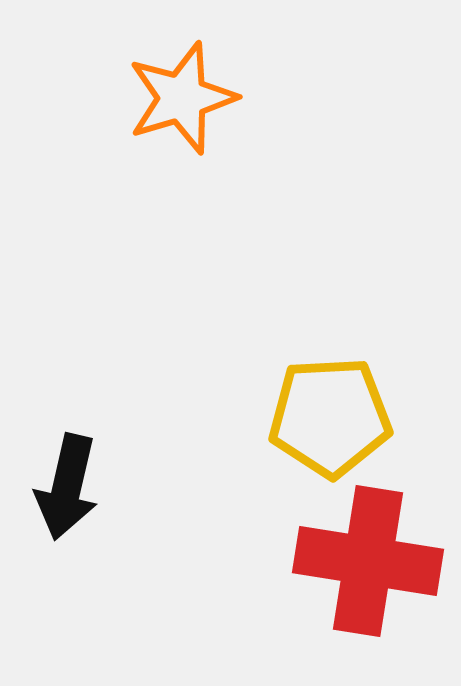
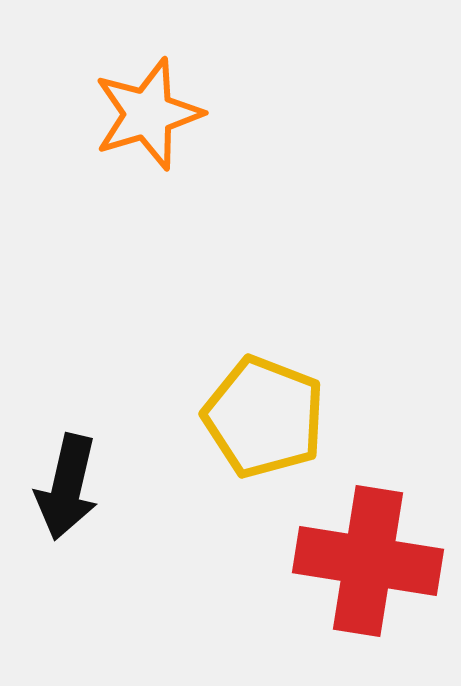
orange star: moved 34 px left, 16 px down
yellow pentagon: moved 66 px left; rotated 24 degrees clockwise
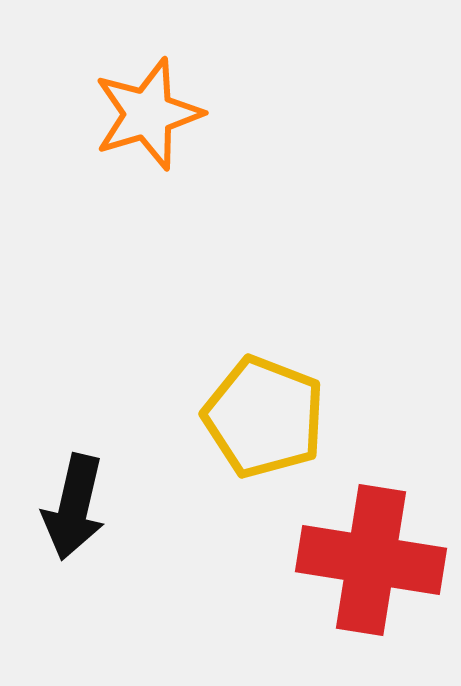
black arrow: moved 7 px right, 20 px down
red cross: moved 3 px right, 1 px up
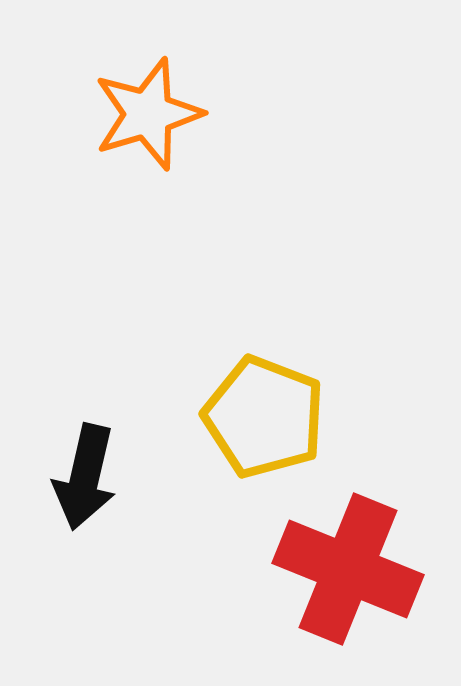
black arrow: moved 11 px right, 30 px up
red cross: moved 23 px left, 9 px down; rotated 13 degrees clockwise
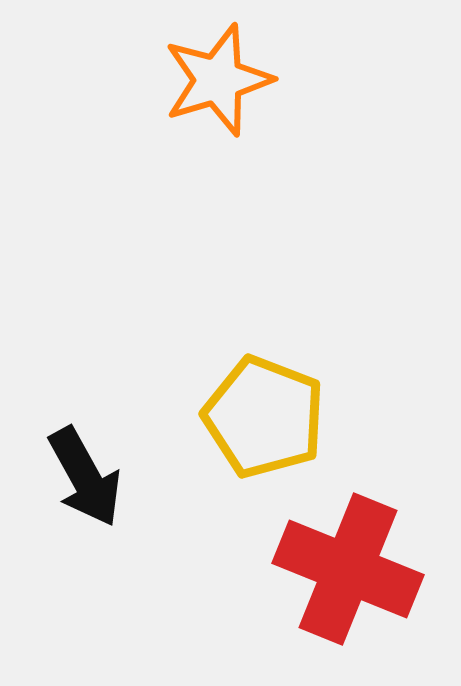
orange star: moved 70 px right, 34 px up
black arrow: rotated 42 degrees counterclockwise
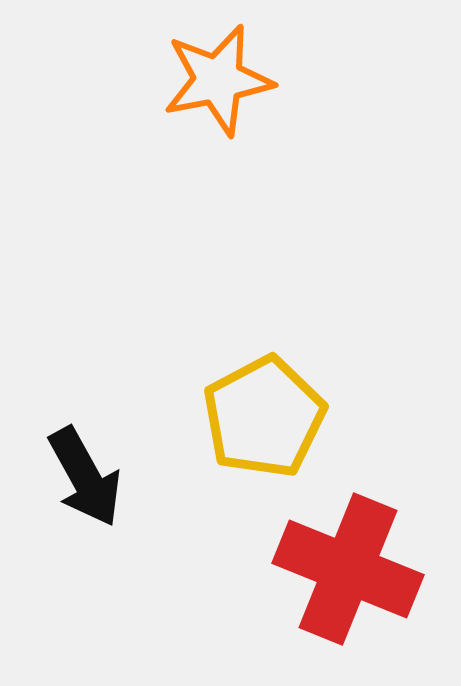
orange star: rotated 6 degrees clockwise
yellow pentagon: rotated 23 degrees clockwise
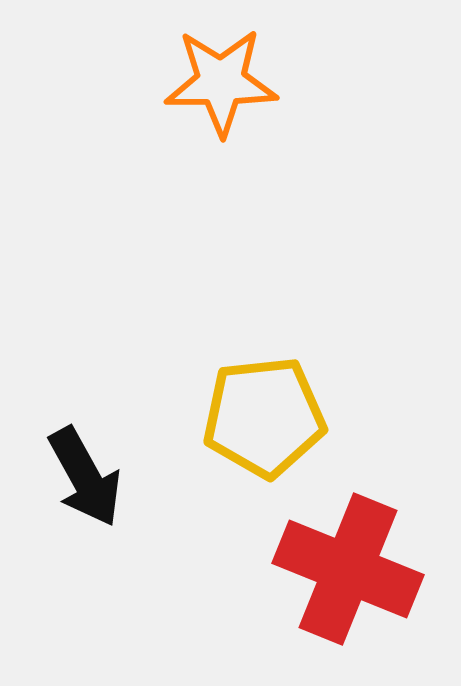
orange star: moved 3 px right, 2 px down; rotated 11 degrees clockwise
yellow pentagon: rotated 22 degrees clockwise
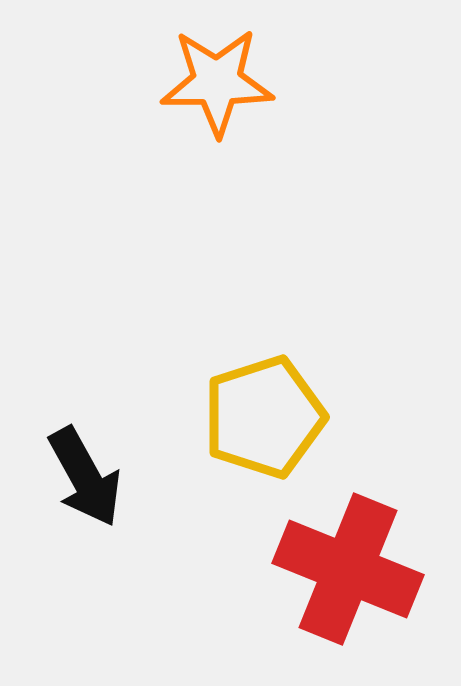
orange star: moved 4 px left
yellow pentagon: rotated 12 degrees counterclockwise
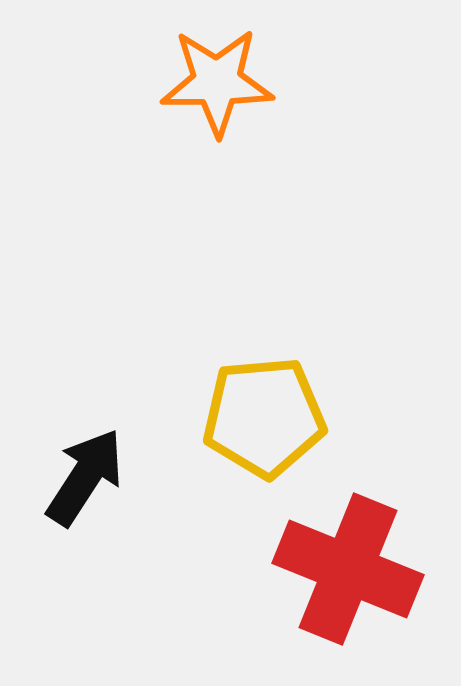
yellow pentagon: rotated 13 degrees clockwise
black arrow: rotated 118 degrees counterclockwise
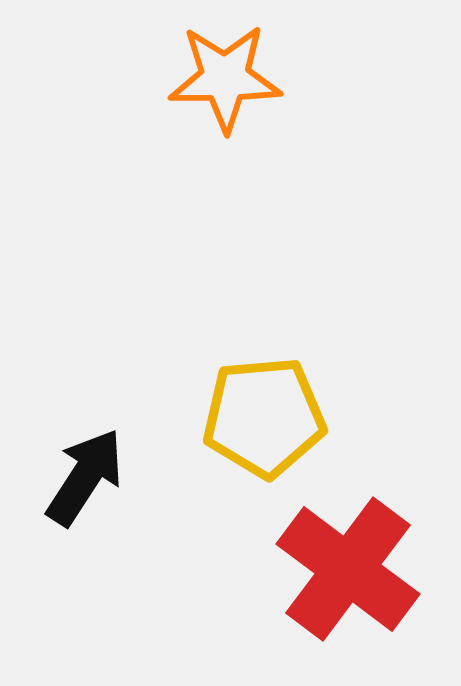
orange star: moved 8 px right, 4 px up
red cross: rotated 15 degrees clockwise
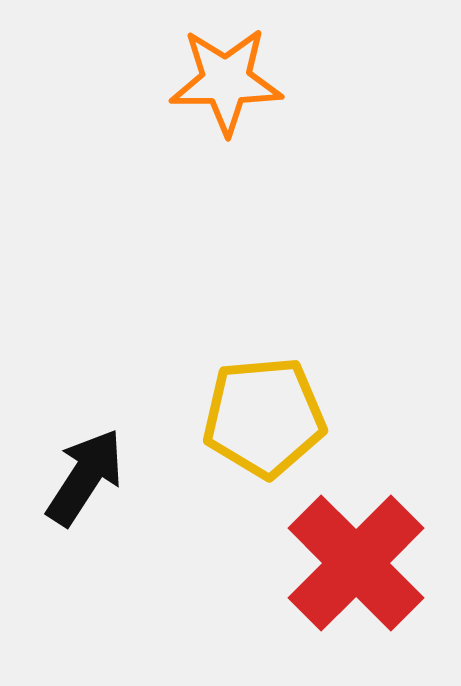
orange star: moved 1 px right, 3 px down
red cross: moved 8 px right, 6 px up; rotated 8 degrees clockwise
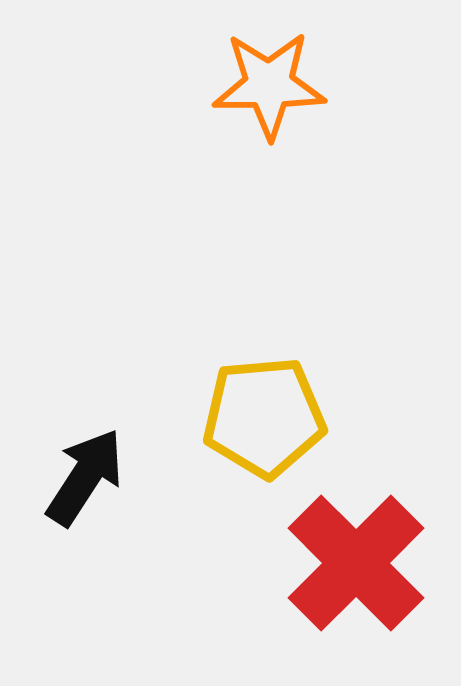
orange star: moved 43 px right, 4 px down
